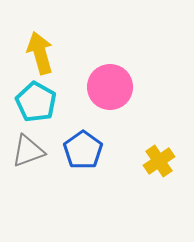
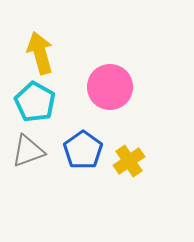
cyan pentagon: moved 1 px left
yellow cross: moved 30 px left
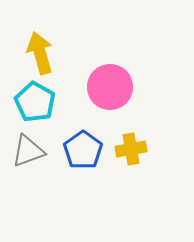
yellow cross: moved 2 px right, 12 px up; rotated 24 degrees clockwise
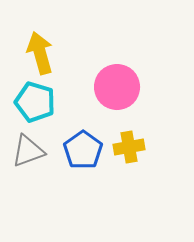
pink circle: moved 7 px right
cyan pentagon: rotated 12 degrees counterclockwise
yellow cross: moved 2 px left, 2 px up
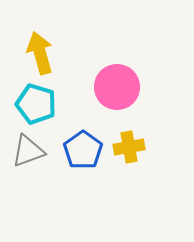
cyan pentagon: moved 1 px right, 2 px down
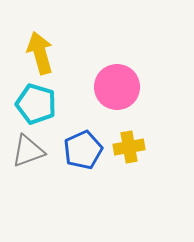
blue pentagon: rotated 12 degrees clockwise
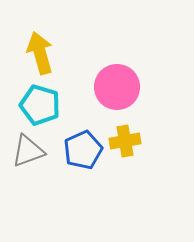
cyan pentagon: moved 4 px right, 1 px down
yellow cross: moved 4 px left, 6 px up
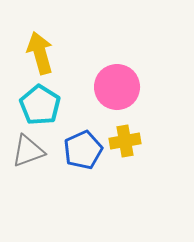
cyan pentagon: rotated 15 degrees clockwise
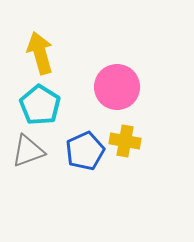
yellow cross: rotated 20 degrees clockwise
blue pentagon: moved 2 px right, 1 px down
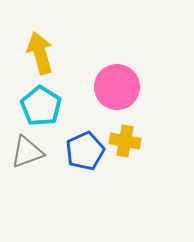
cyan pentagon: moved 1 px right, 1 px down
gray triangle: moved 1 px left, 1 px down
